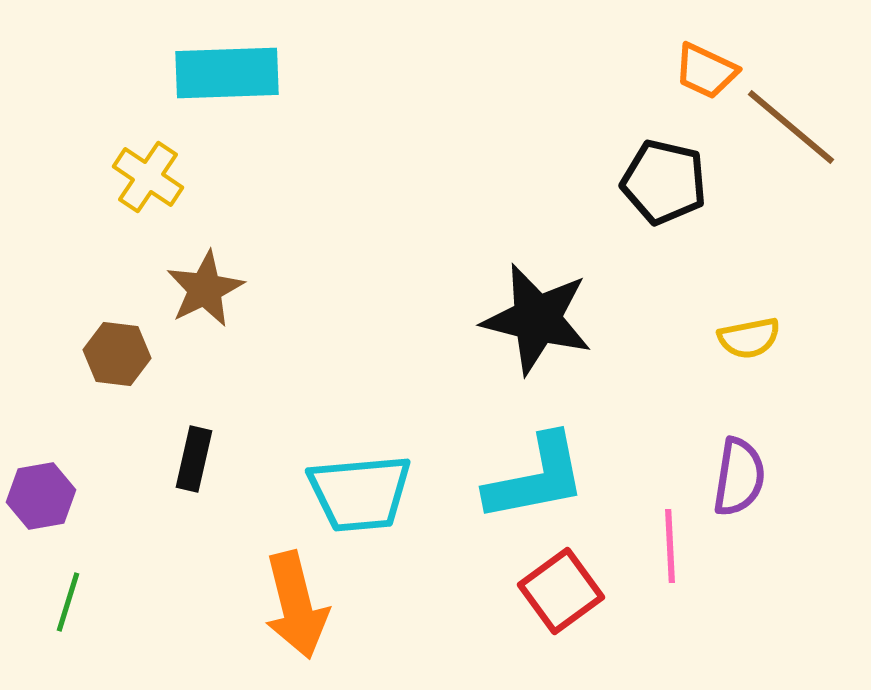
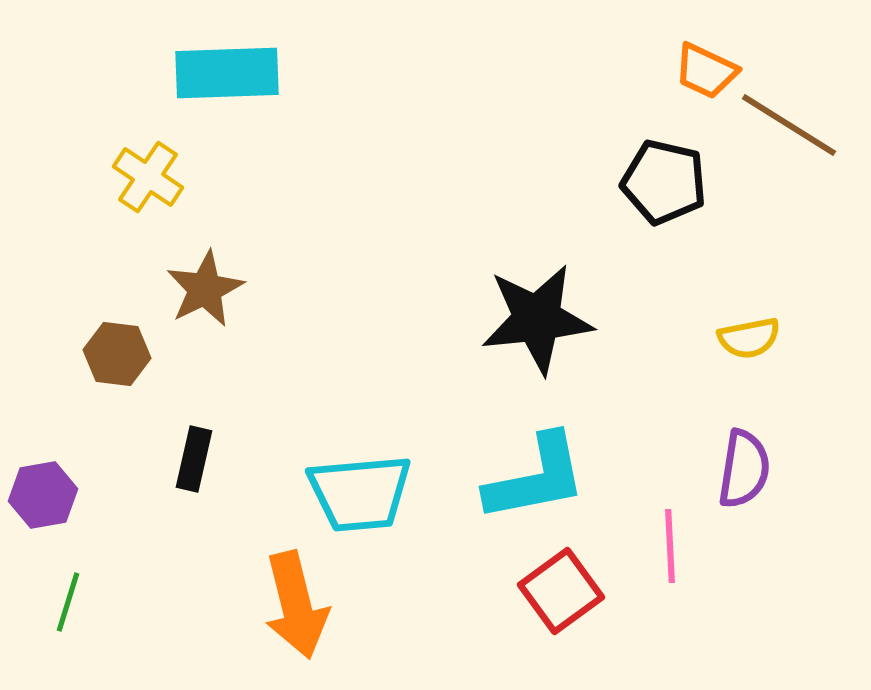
brown line: moved 2 px left, 2 px up; rotated 8 degrees counterclockwise
black star: rotated 20 degrees counterclockwise
purple semicircle: moved 5 px right, 8 px up
purple hexagon: moved 2 px right, 1 px up
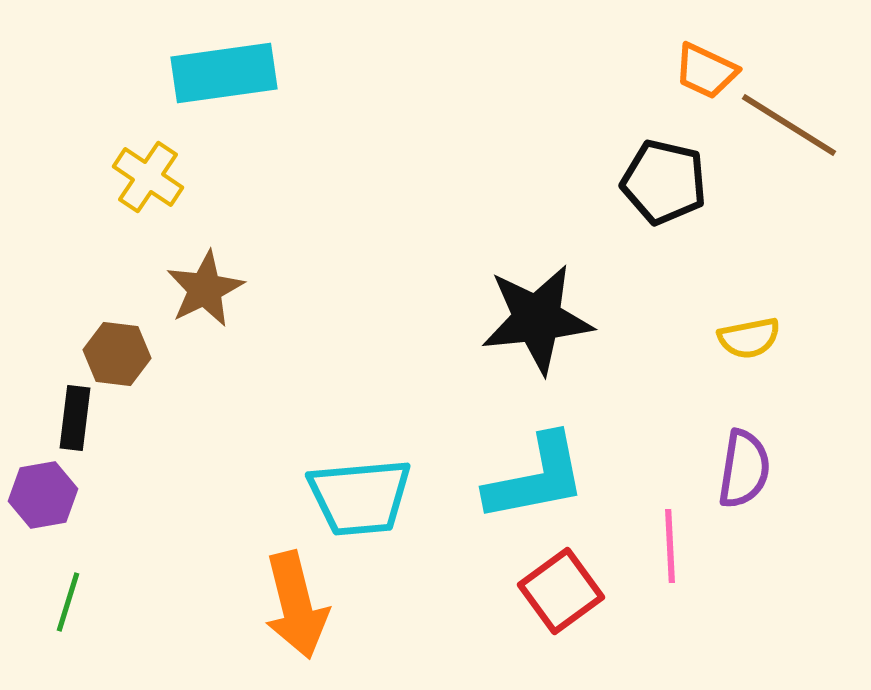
cyan rectangle: moved 3 px left; rotated 6 degrees counterclockwise
black rectangle: moved 119 px left, 41 px up; rotated 6 degrees counterclockwise
cyan trapezoid: moved 4 px down
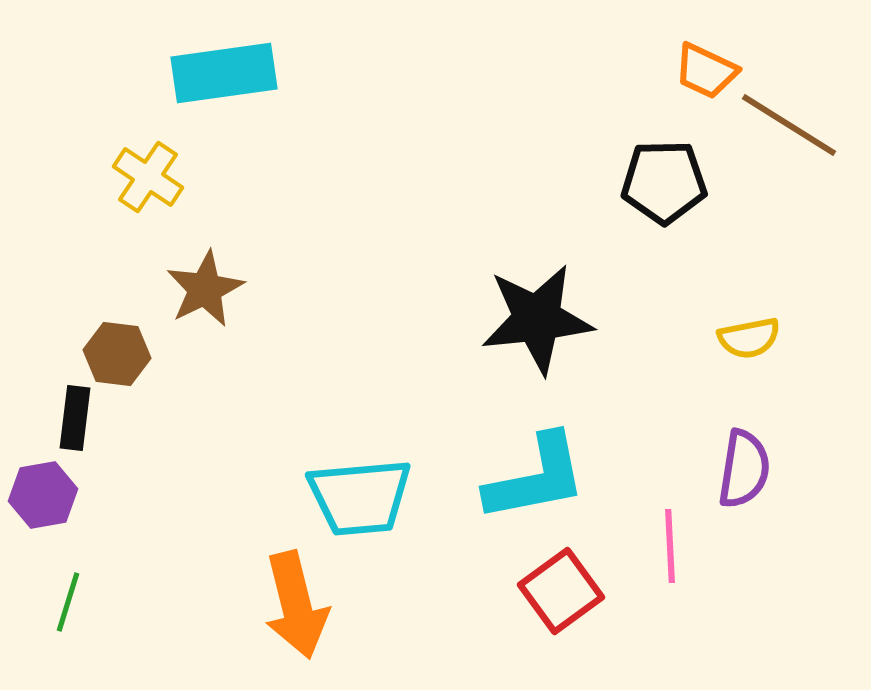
black pentagon: rotated 14 degrees counterclockwise
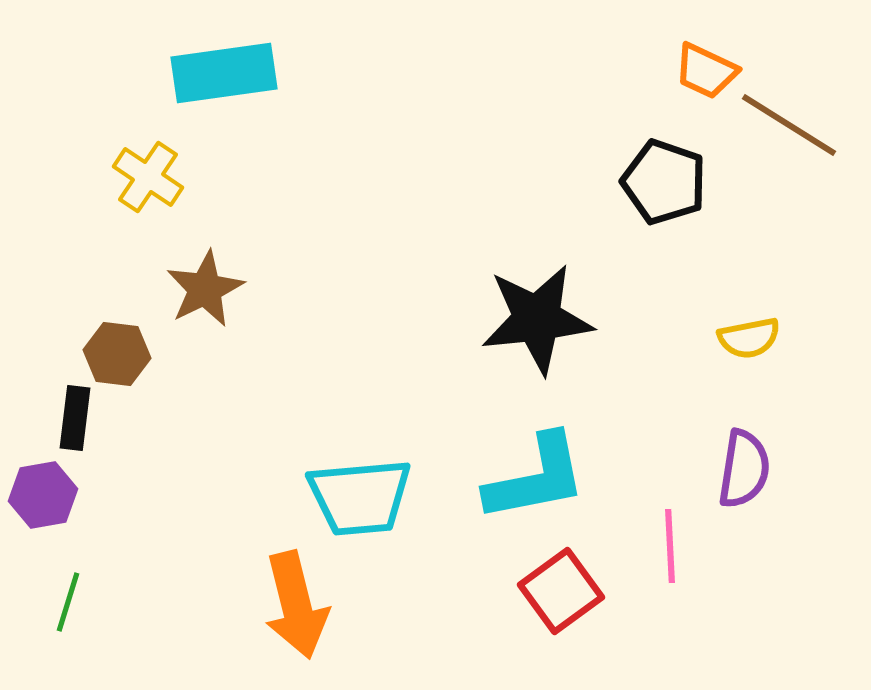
black pentagon: rotated 20 degrees clockwise
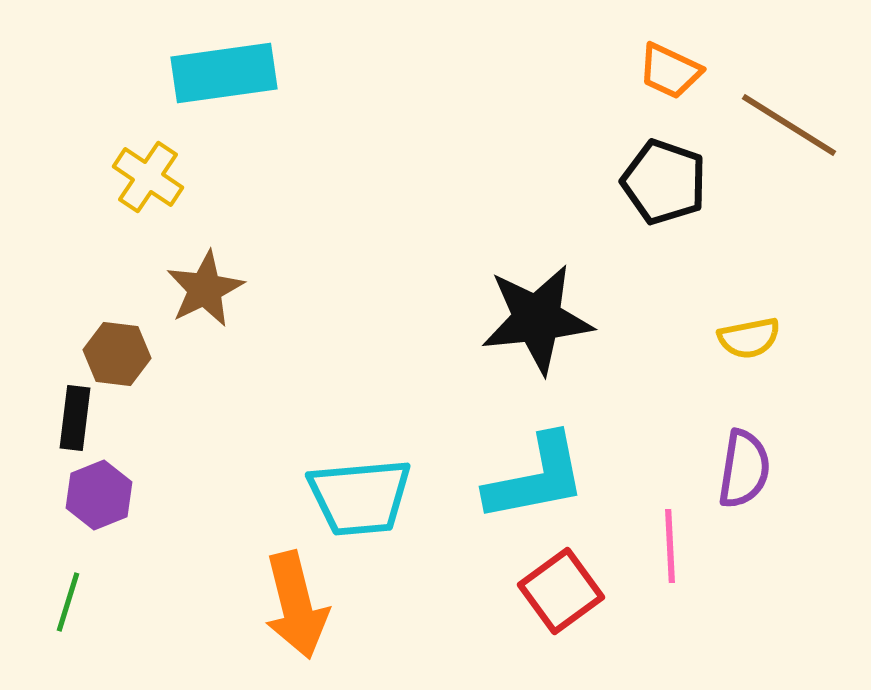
orange trapezoid: moved 36 px left
purple hexagon: moved 56 px right; rotated 12 degrees counterclockwise
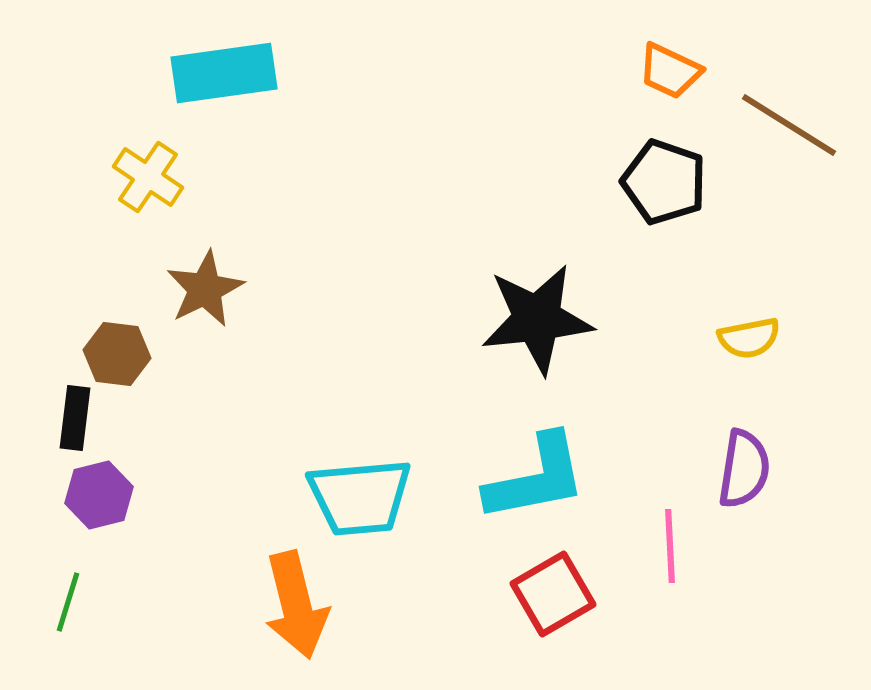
purple hexagon: rotated 8 degrees clockwise
red square: moved 8 px left, 3 px down; rotated 6 degrees clockwise
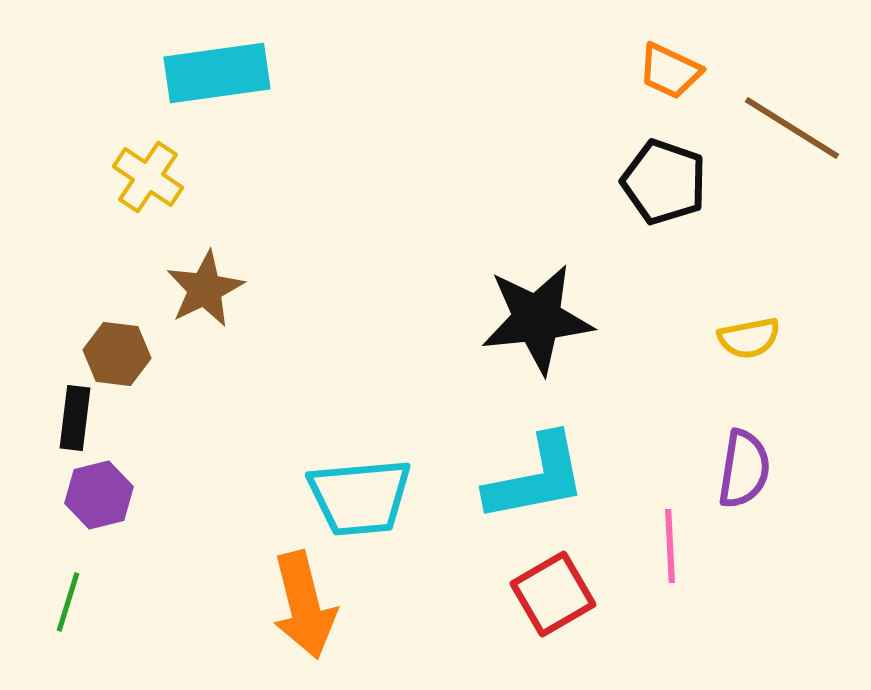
cyan rectangle: moved 7 px left
brown line: moved 3 px right, 3 px down
orange arrow: moved 8 px right
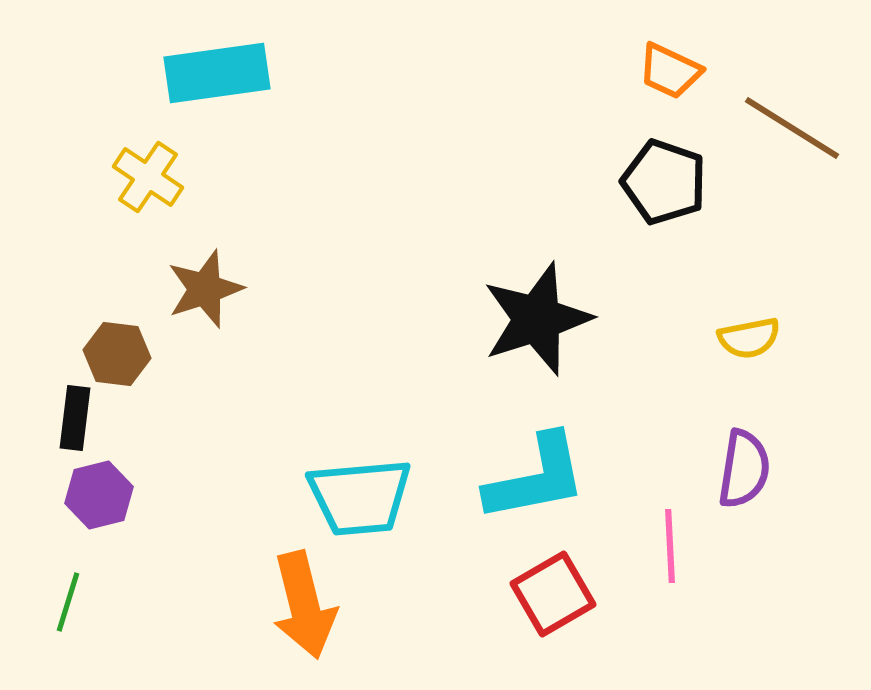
brown star: rotated 8 degrees clockwise
black star: rotated 12 degrees counterclockwise
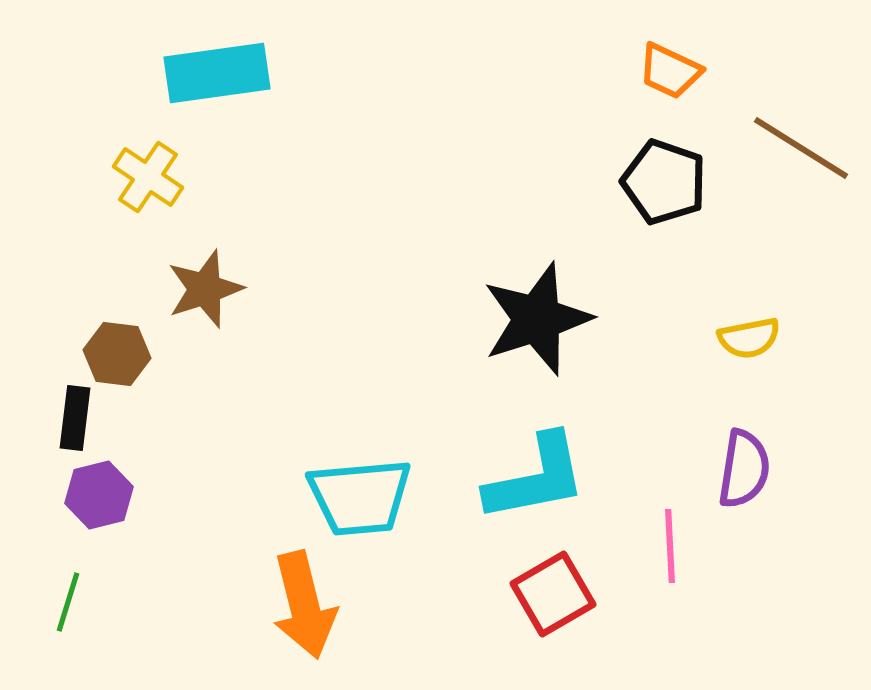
brown line: moved 9 px right, 20 px down
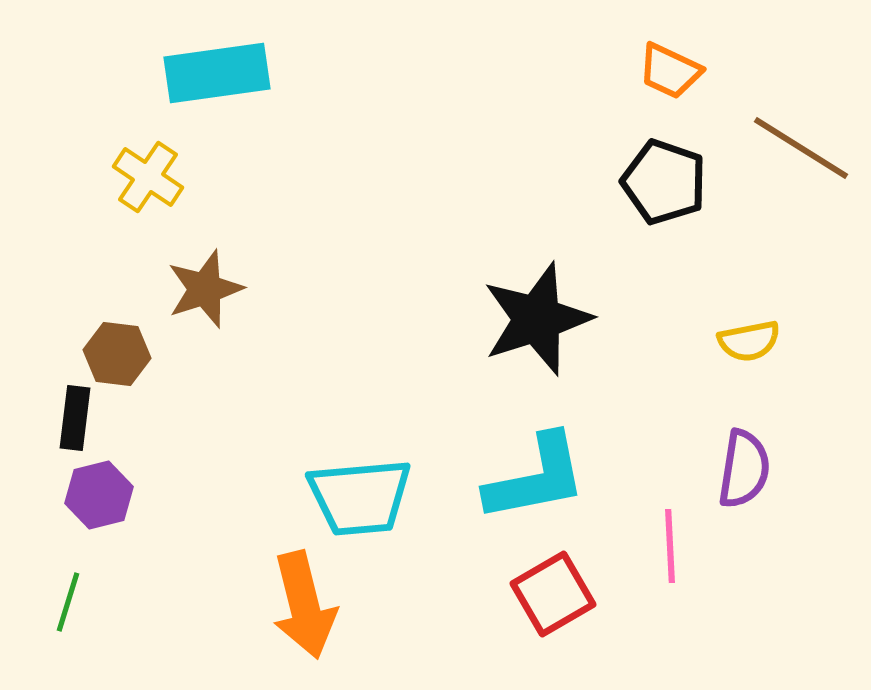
yellow semicircle: moved 3 px down
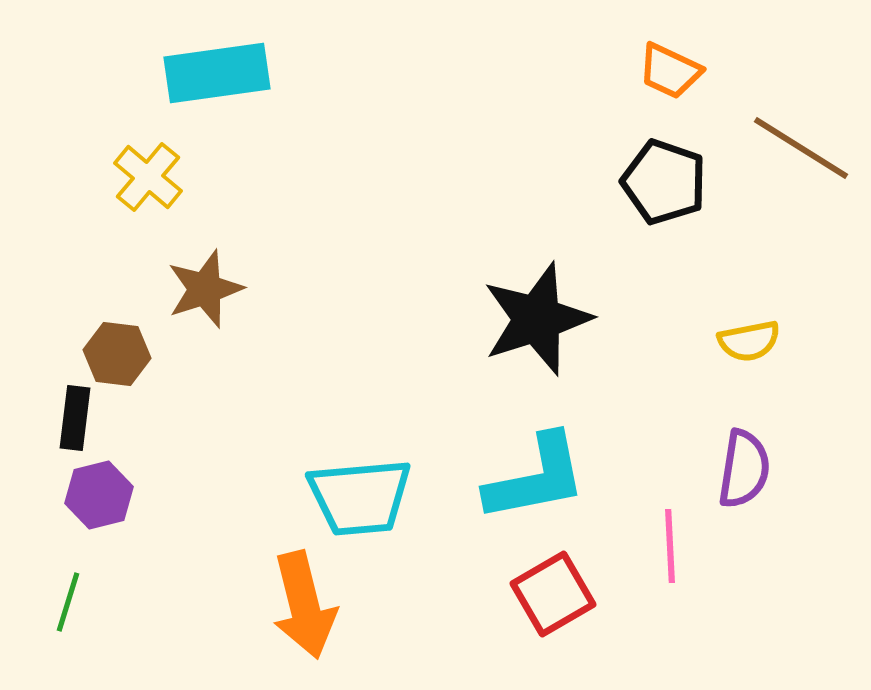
yellow cross: rotated 6 degrees clockwise
